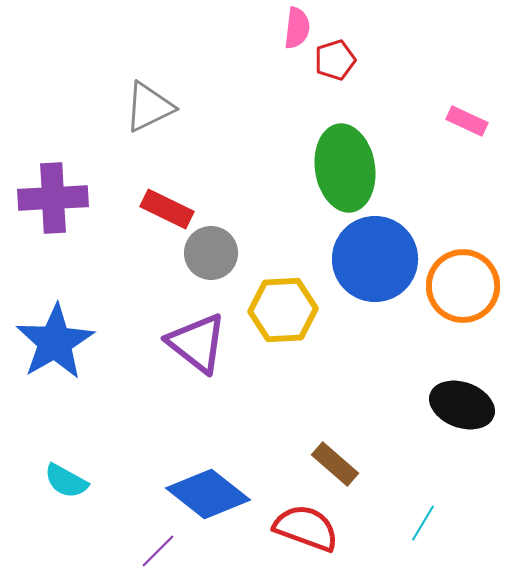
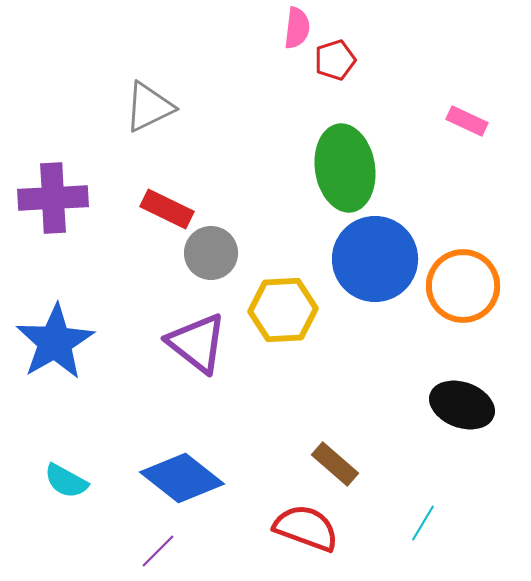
blue diamond: moved 26 px left, 16 px up
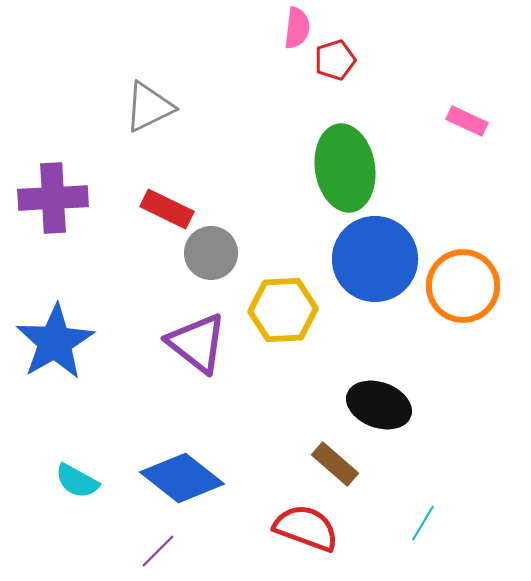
black ellipse: moved 83 px left
cyan semicircle: moved 11 px right
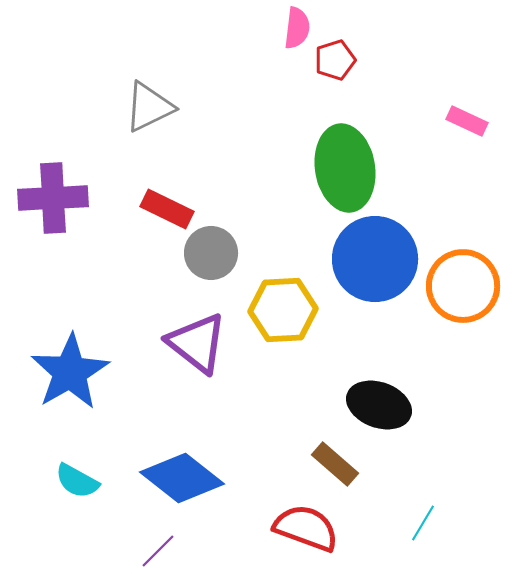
blue star: moved 15 px right, 30 px down
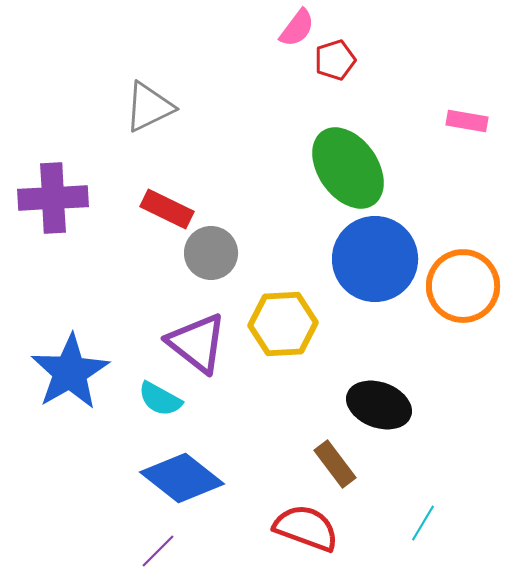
pink semicircle: rotated 30 degrees clockwise
pink rectangle: rotated 15 degrees counterclockwise
green ellipse: moved 3 px right; rotated 26 degrees counterclockwise
yellow hexagon: moved 14 px down
brown rectangle: rotated 12 degrees clockwise
cyan semicircle: moved 83 px right, 82 px up
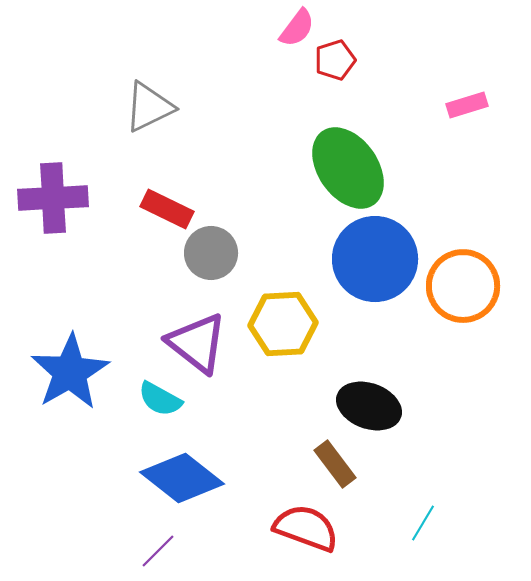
pink rectangle: moved 16 px up; rotated 27 degrees counterclockwise
black ellipse: moved 10 px left, 1 px down
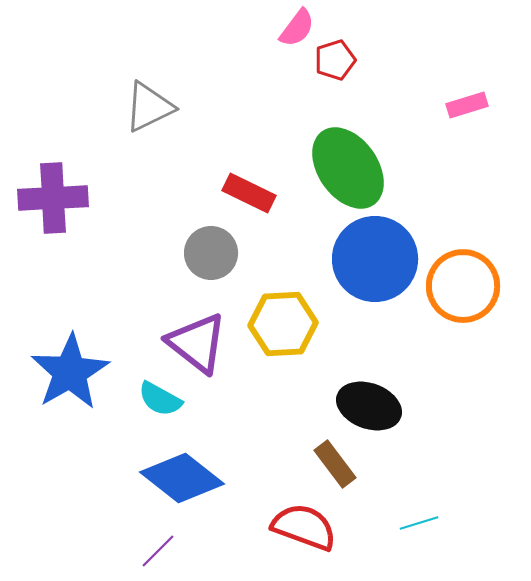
red rectangle: moved 82 px right, 16 px up
cyan line: moved 4 px left; rotated 42 degrees clockwise
red semicircle: moved 2 px left, 1 px up
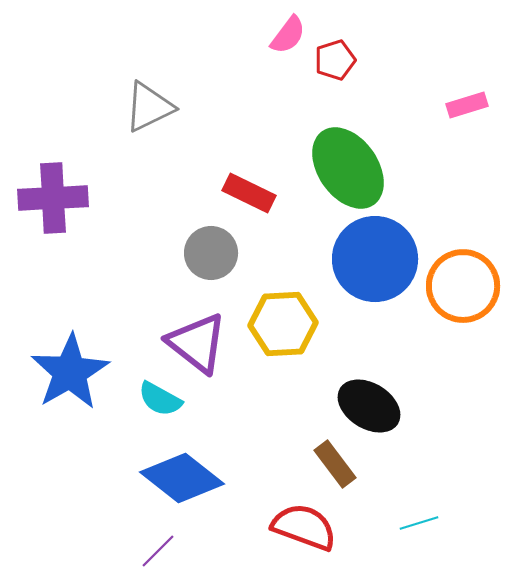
pink semicircle: moved 9 px left, 7 px down
black ellipse: rotated 12 degrees clockwise
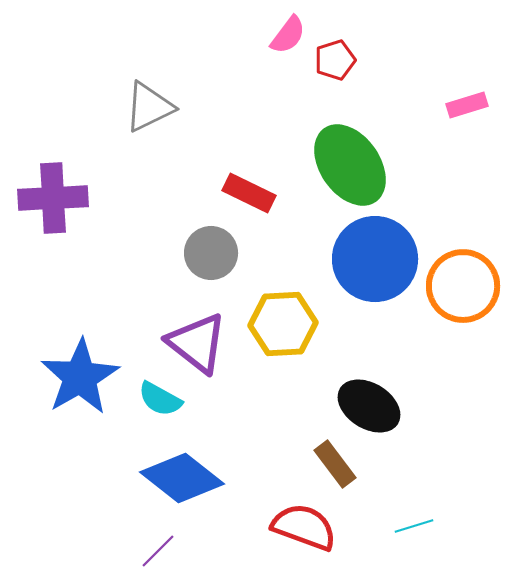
green ellipse: moved 2 px right, 3 px up
blue star: moved 10 px right, 5 px down
cyan line: moved 5 px left, 3 px down
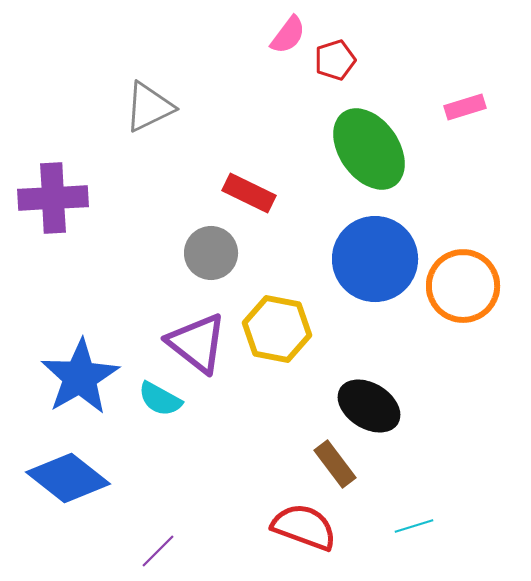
pink rectangle: moved 2 px left, 2 px down
green ellipse: moved 19 px right, 16 px up
yellow hexagon: moved 6 px left, 5 px down; rotated 14 degrees clockwise
blue diamond: moved 114 px left
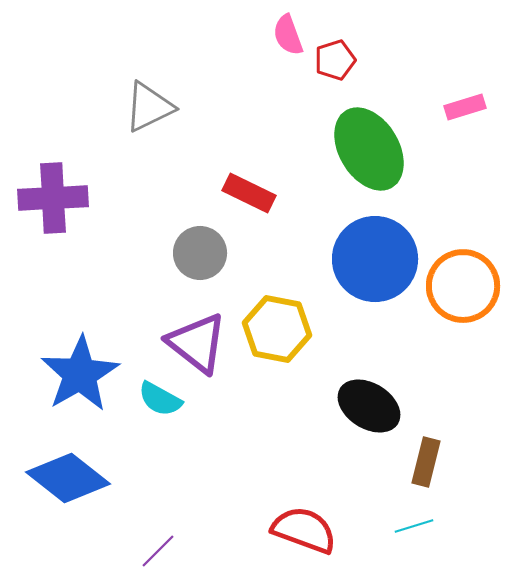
pink semicircle: rotated 123 degrees clockwise
green ellipse: rotated 4 degrees clockwise
gray circle: moved 11 px left
blue star: moved 3 px up
brown rectangle: moved 91 px right, 2 px up; rotated 51 degrees clockwise
red semicircle: moved 3 px down
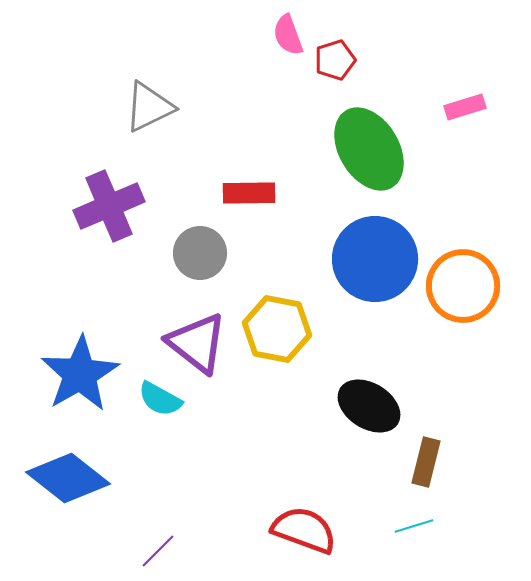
red rectangle: rotated 27 degrees counterclockwise
purple cross: moved 56 px right, 8 px down; rotated 20 degrees counterclockwise
